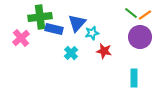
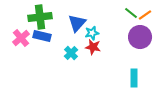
blue rectangle: moved 12 px left, 7 px down
red star: moved 11 px left, 4 px up
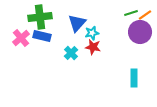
green line: rotated 56 degrees counterclockwise
purple circle: moved 5 px up
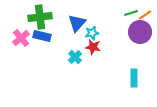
cyan cross: moved 4 px right, 4 px down
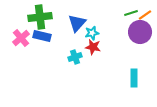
cyan cross: rotated 24 degrees clockwise
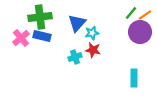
green line: rotated 32 degrees counterclockwise
red star: moved 3 px down
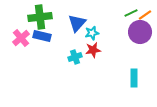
green line: rotated 24 degrees clockwise
red star: rotated 21 degrees counterclockwise
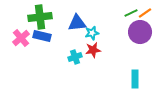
orange line: moved 2 px up
blue triangle: rotated 42 degrees clockwise
cyan rectangle: moved 1 px right, 1 px down
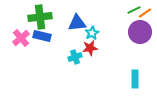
green line: moved 3 px right, 3 px up
cyan star: rotated 16 degrees counterclockwise
red star: moved 3 px left, 2 px up
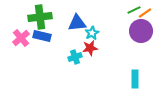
purple circle: moved 1 px right, 1 px up
